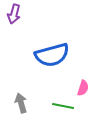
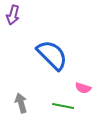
purple arrow: moved 1 px left, 1 px down
blue semicircle: rotated 120 degrees counterclockwise
pink semicircle: rotated 91 degrees clockwise
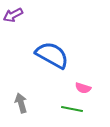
purple arrow: rotated 48 degrees clockwise
blue semicircle: rotated 16 degrees counterclockwise
green line: moved 9 px right, 3 px down
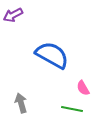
pink semicircle: rotated 42 degrees clockwise
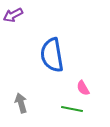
blue semicircle: rotated 128 degrees counterclockwise
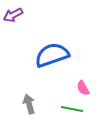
blue semicircle: rotated 80 degrees clockwise
gray arrow: moved 8 px right, 1 px down
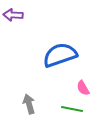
purple arrow: rotated 30 degrees clockwise
blue semicircle: moved 8 px right
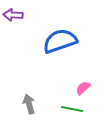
blue semicircle: moved 14 px up
pink semicircle: rotated 77 degrees clockwise
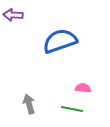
pink semicircle: rotated 49 degrees clockwise
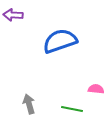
pink semicircle: moved 13 px right, 1 px down
